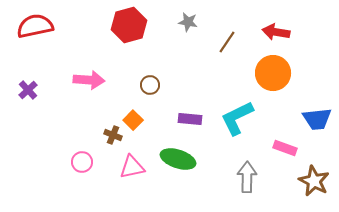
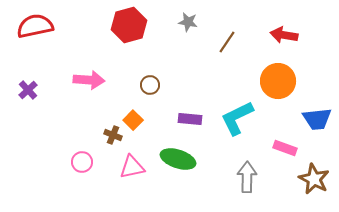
red arrow: moved 8 px right, 3 px down
orange circle: moved 5 px right, 8 px down
brown star: moved 2 px up
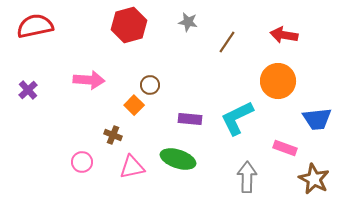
orange square: moved 1 px right, 15 px up
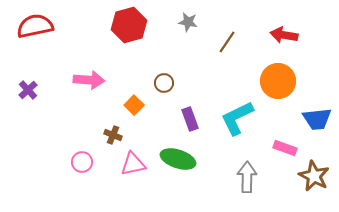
brown circle: moved 14 px right, 2 px up
purple rectangle: rotated 65 degrees clockwise
pink triangle: moved 1 px right, 3 px up
brown star: moved 3 px up
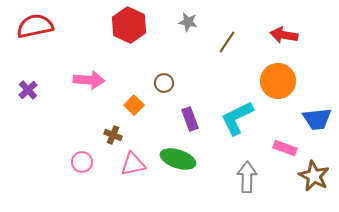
red hexagon: rotated 20 degrees counterclockwise
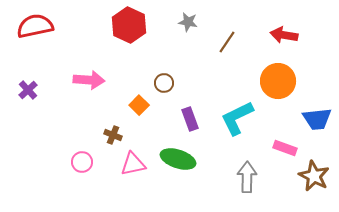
orange square: moved 5 px right
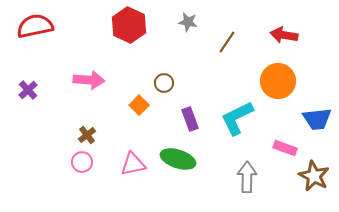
brown cross: moved 26 px left; rotated 30 degrees clockwise
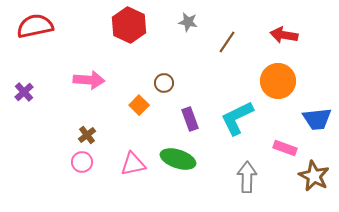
purple cross: moved 4 px left, 2 px down
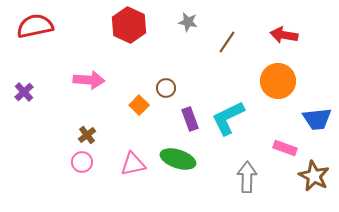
brown circle: moved 2 px right, 5 px down
cyan L-shape: moved 9 px left
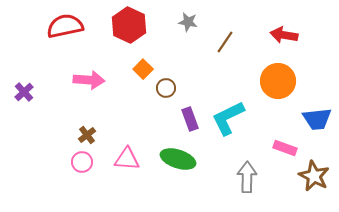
red semicircle: moved 30 px right
brown line: moved 2 px left
orange square: moved 4 px right, 36 px up
pink triangle: moved 6 px left, 5 px up; rotated 16 degrees clockwise
